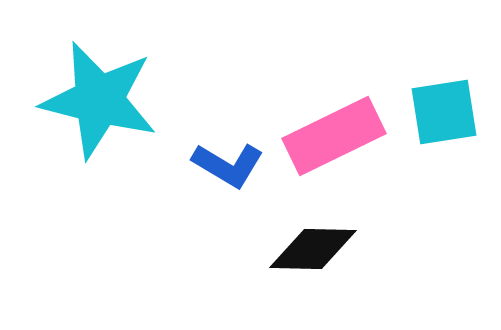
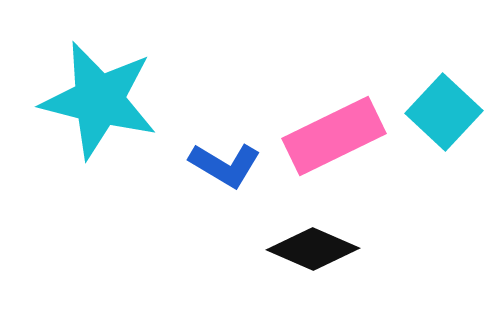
cyan square: rotated 38 degrees counterclockwise
blue L-shape: moved 3 px left
black diamond: rotated 22 degrees clockwise
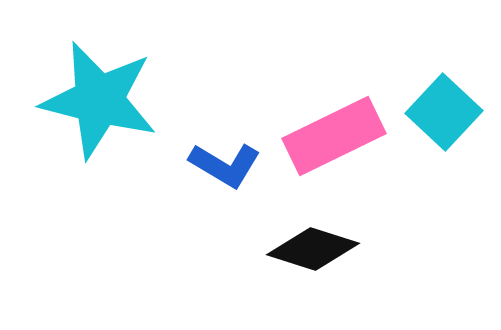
black diamond: rotated 6 degrees counterclockwise
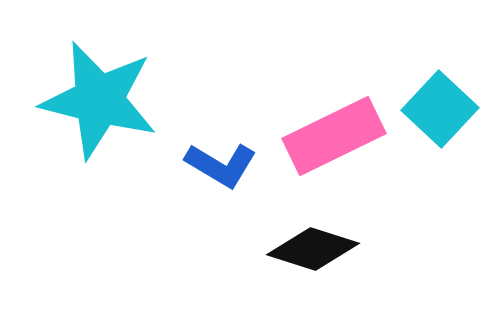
cyan square: moved 4 px left, 3 px up
blue L-shape: moved 4 px left
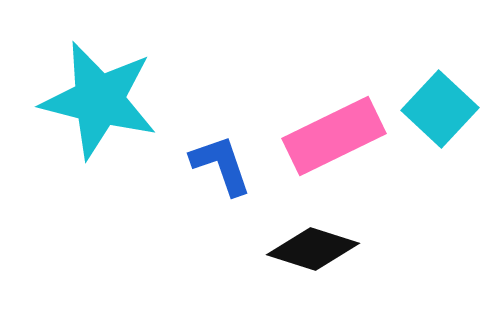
blue L-shape: rotated 140 degrees counterclockwise
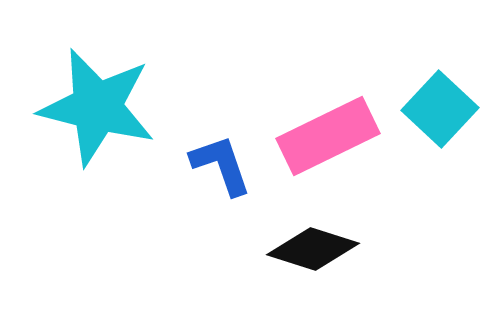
cyan star: moved 2 px left, 7 px down
pink rectangle: moved 6 px left
